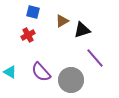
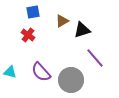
blue square: rotated 24 degrees counterclockwise
red cross: rotated 24 degrees counterclockwise
cyan triangle: rotated 16 degrees counterclockwise
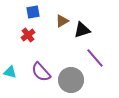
red cross: rotated 16 degrees clockwise
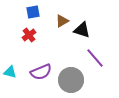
black triangle: rotated 36 degrees clockwise
red cross: moved 1 px right
purple semicircle: rotated 70 degrees counterclockwise
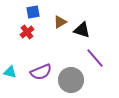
brown triangle: moved 2 px left, 1 px down
red cross: moved 2 px left, 3 px up
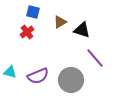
blue square: rotated 24 degrees clockwise
purple semicircle: moved 3 px left, 4 px down
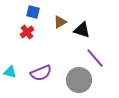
purple semicircle: moved 3 px right, 3 px up
gray circle: moved 8 px right
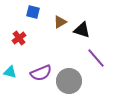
red cross: moved 8 px left, 6 px down
purple line: moved 1 px right
gray circle: moved 10 px left, 1 px down
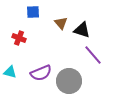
blue square: rotated 16 degrees counterclockwise
brown triangle: moved 1 px right, 1 px down; rotated 40 degrees counterclockwise
red cross: rotated 32 degrees counterclockwise
purple line: moved 3 px left, 3 px up
